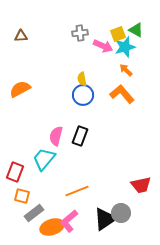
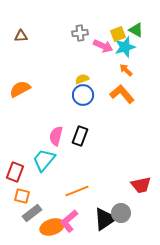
yellow semicircle: rotated 80 degrees clockwise
cyan trapezoid: moved 1 px down
gray rectangle: moved 2 px left
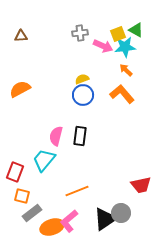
cyan star: rotated 10 degrees clockwise
black rectangle: rotated 12 degrees counterclockwise
